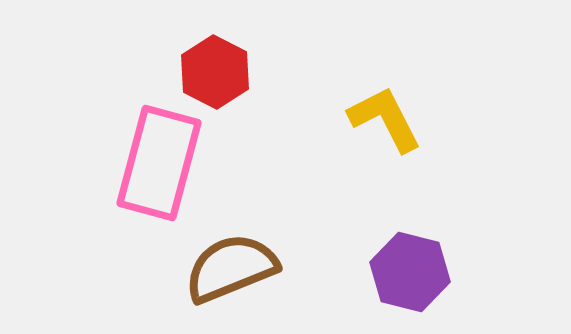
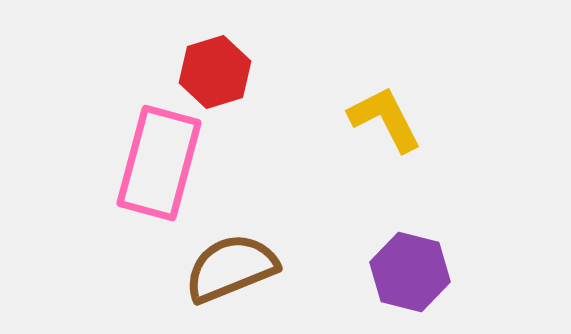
red hexagon: rotated 16 degrees clockwise
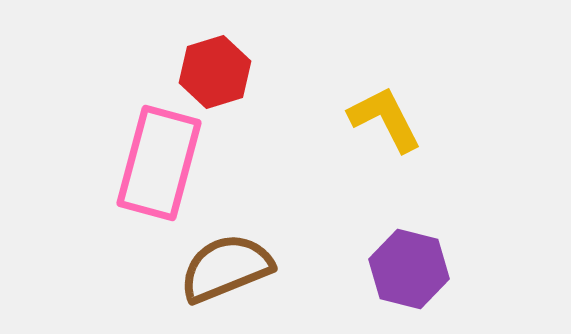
brown semicircle: moved 5 px left
purple hexagon: moved 1 px left, 3 px up
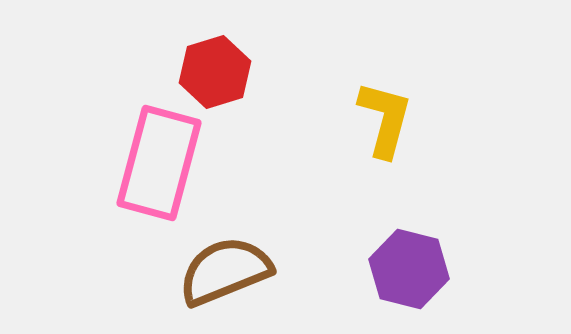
yellow L-shape: rotated 42 degrees clockwise
brown semicircle: moved 1 px left, 3 px down
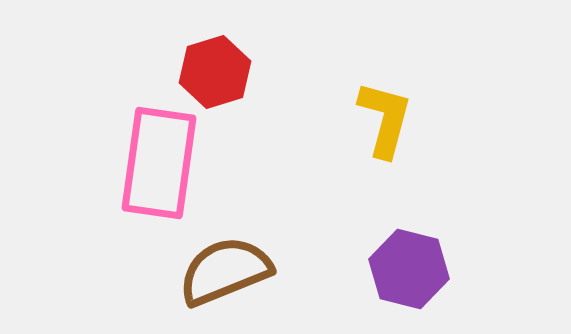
pink rectangle: rotated 7 degrees counterclockwise
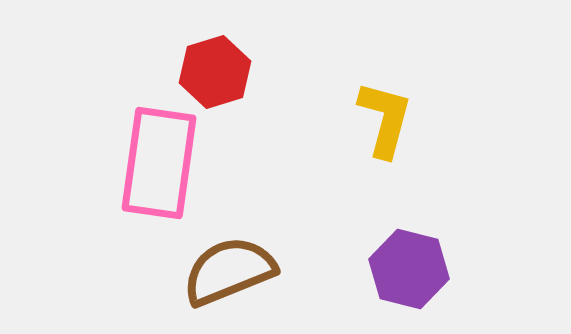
brown semicircle: moved 4 px right
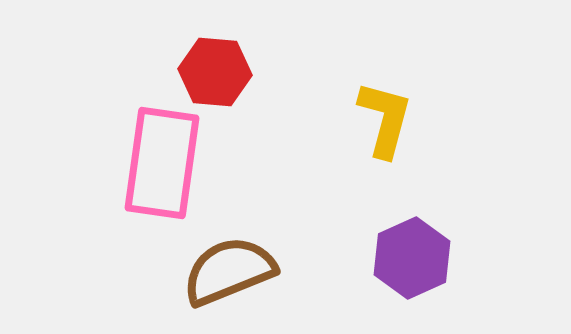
red hexagon: rotated 22 degrees clockwise
pink rectangle: moved 3 px right
purple hexagon: moved 3 px right, 11 px up; rotated 22 degrees clockwise
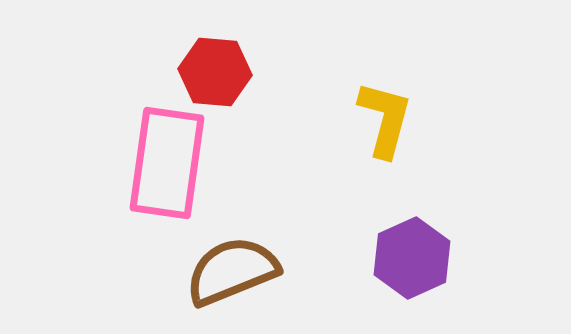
pink rectangle: moved 5 px right
brown semicircle: moved 3 px right
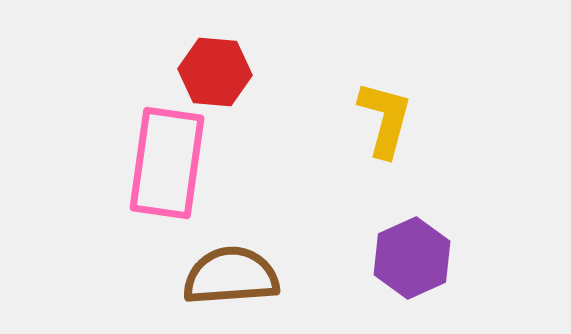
brown semicircle: moved 1 px left, 5 px down; rotated 18 degrees clockwise
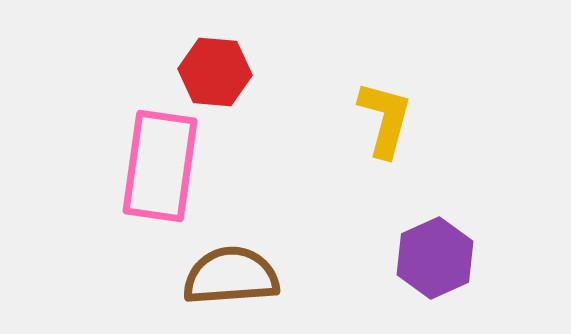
pink rectangle: moved 7 px left, 3 px down
purple hexagon: moved 23 px right
